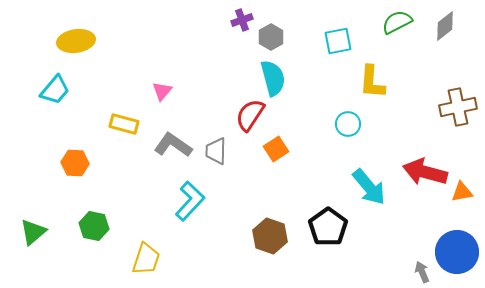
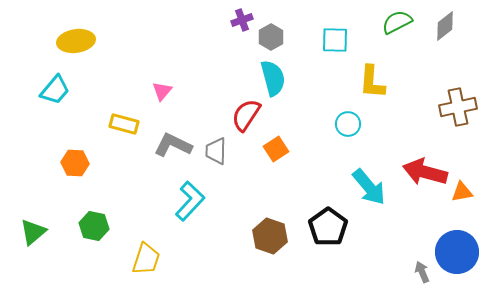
cyan square: moved 3 px left, 1 px up; rotated 12 degrees clockwise
red semicircle: moved 4 px left
gray L-shape: rotated 9 degrees counterclockwise
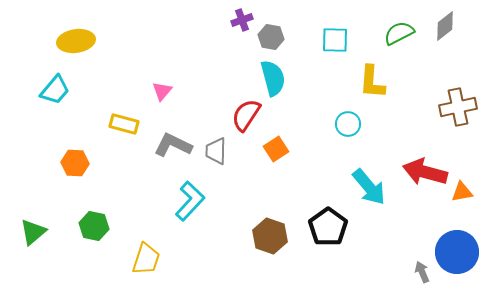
green semicircle: moved 2 px right, 11 px down
gray hexagon: rotated 20 degrees counterclockwise
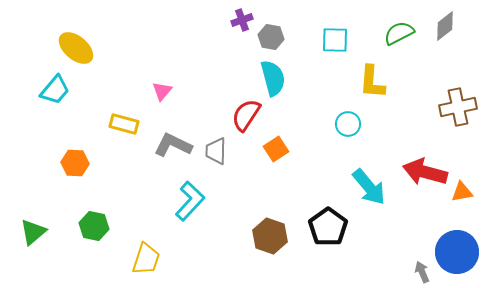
yellow ellipse: moved 7 px down; rotated 48 degrees clockwise
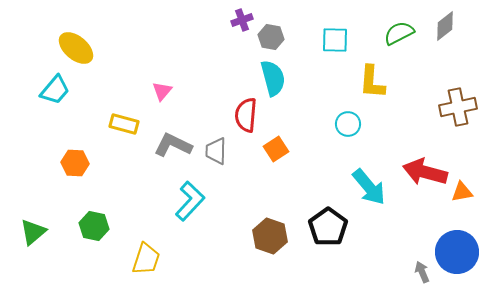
red semicircle: rotated 28 degrees counterclockwise
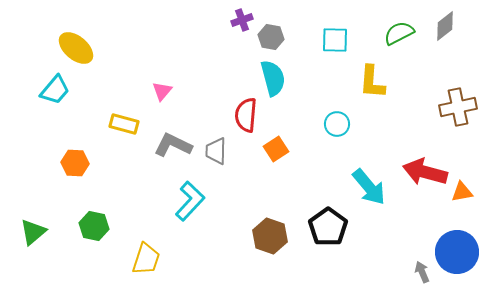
cyan circle: moved 11 px left
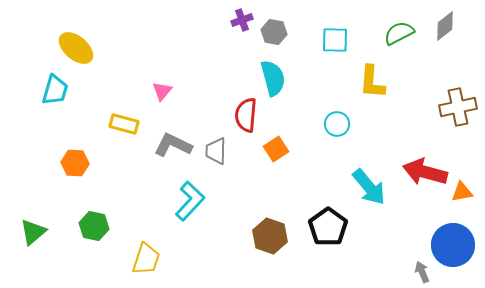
gray hexagon: moved 3 px right, 5 px up
cyan trapezoid: rotated 24 degrees counterclockwise
blue circle: moved 4 px left, 7 px up
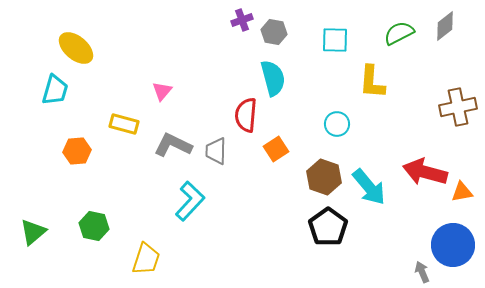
orange hexagon: moved 2 px right, 12 px up; rotated 8 degrees counterclockwise
brown hexagon: moved 54 px right, 59 px up
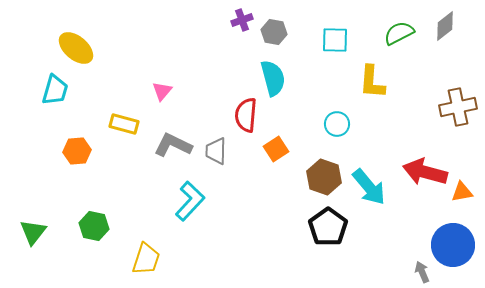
green triangle: rotated 12 degrees counterclockwise
